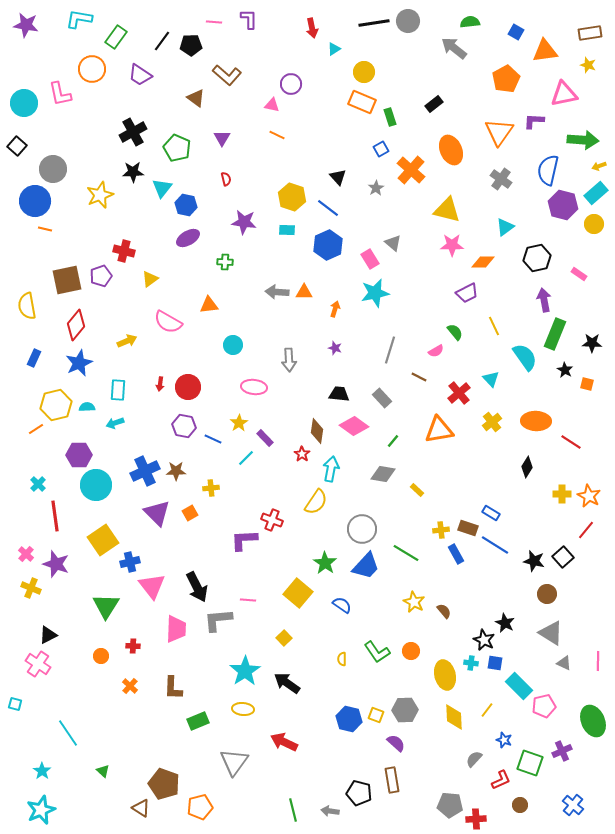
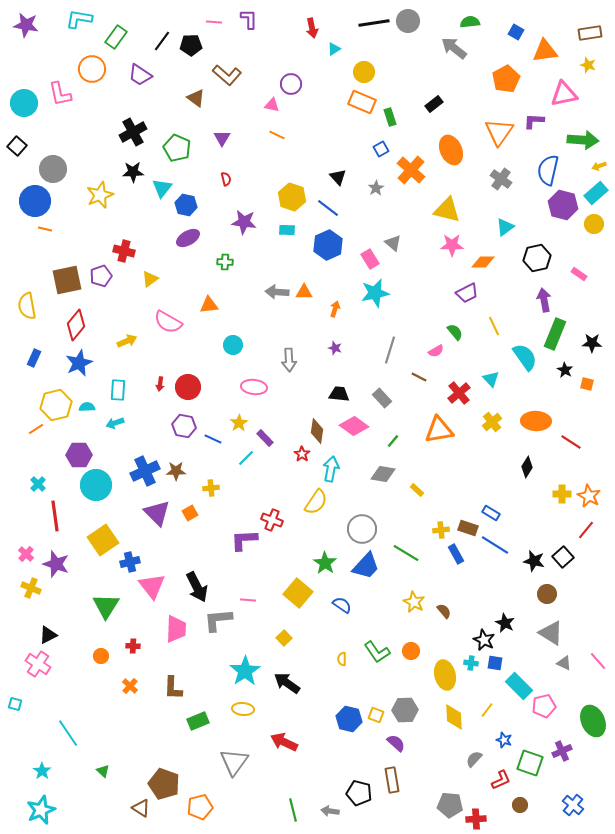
pink line at (598, 661): rotated 42 degrees counterclockwise
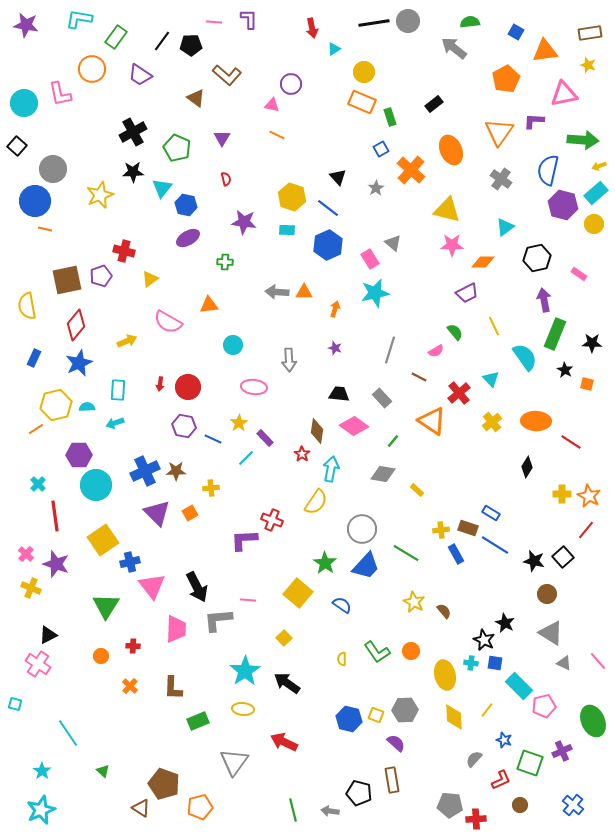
orange triangle at (439, 430): moved 7 px left, 9 px up; rotated 44 degrees clockwise
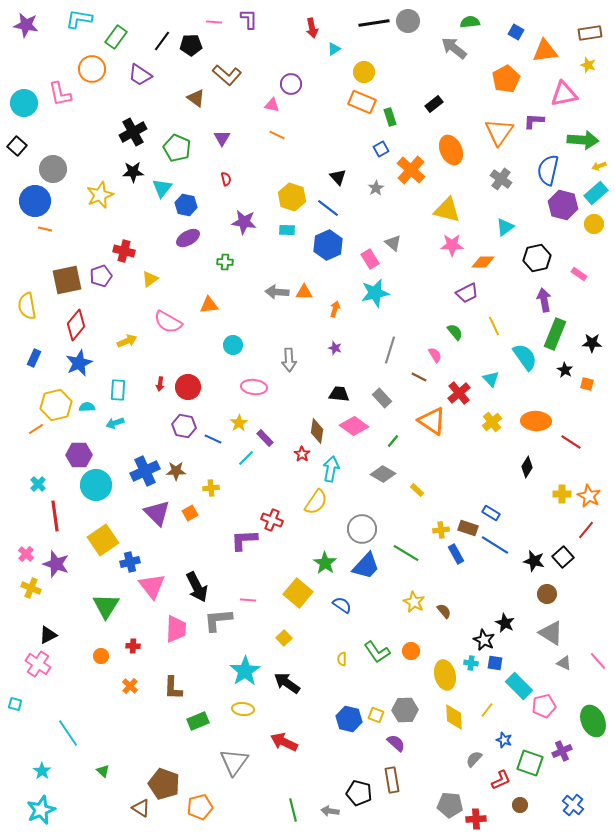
pink semicircle at (436, 351): moved 1 px left, 4 px down; rotated 91 degrees counterclockwise
gray diamond at (383, 474): rotated 20 degrees clockwise
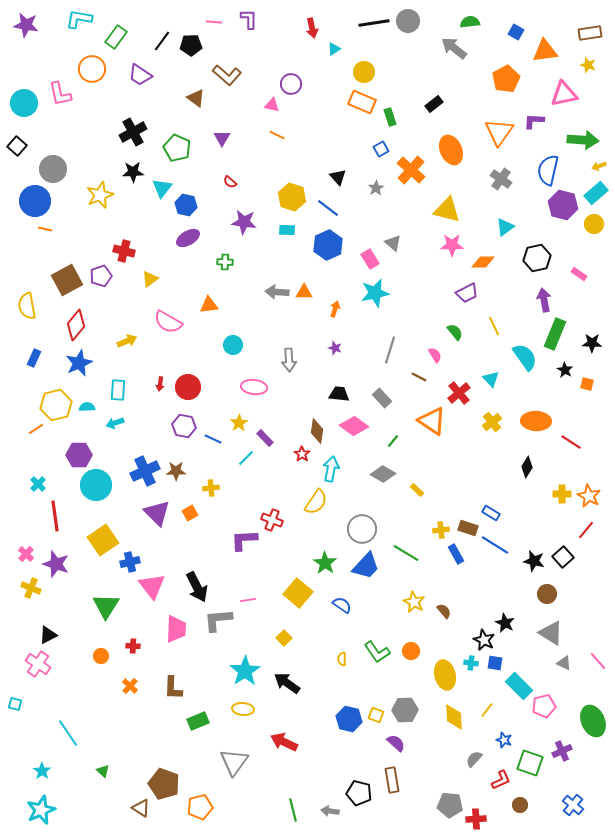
red semicircle at (226, 179): moved 4 px right, 3 px down; rotated 144 degrees clockwise
brown square at (67, 280): rotated 16 degrees counterclockwise
pink line at (248, 600): rotated 14 degrees counterclockwise
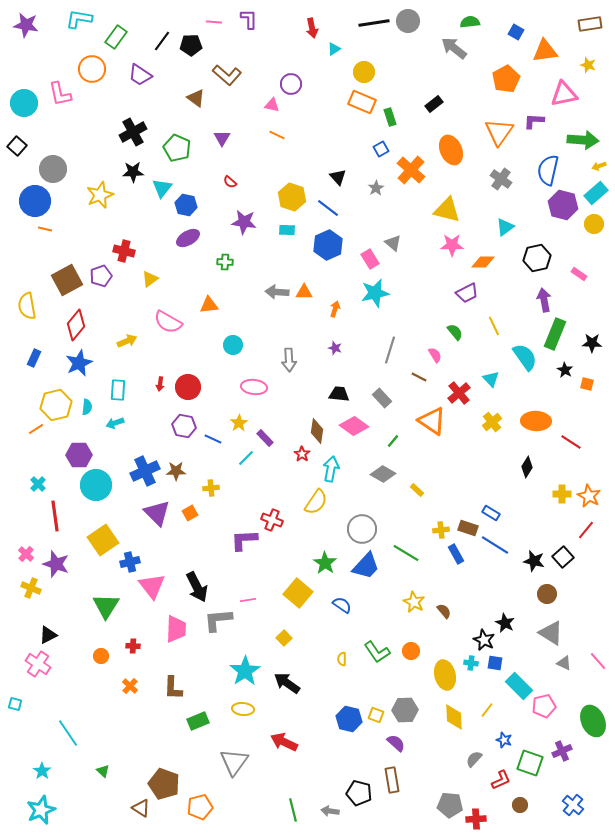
brown rectangle at (590, 33): moved 9 px up
cyan semicircle at (87, 407): rotated 98 degrees clockwise
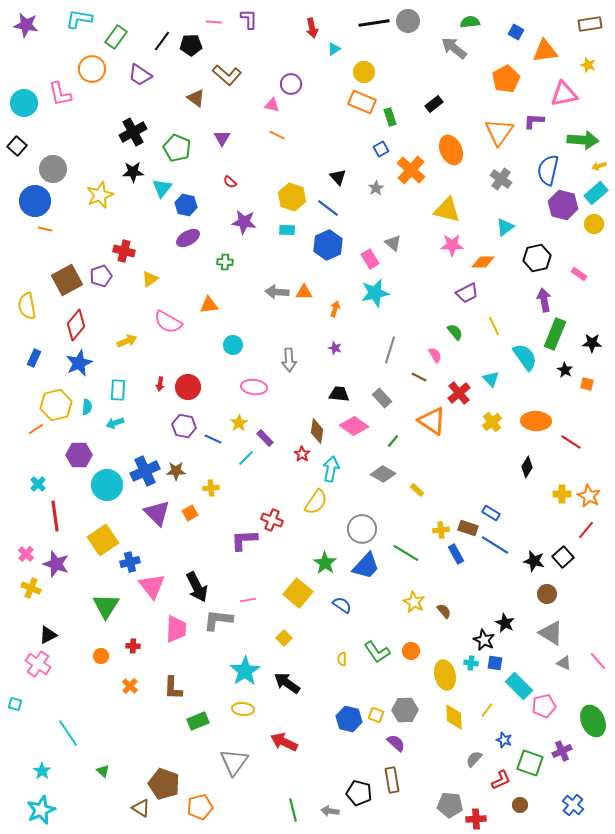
cyan circle at (96, 485): moved 11 px right
gray L-shape at (218, 620): rotated 12 degrees clockwise
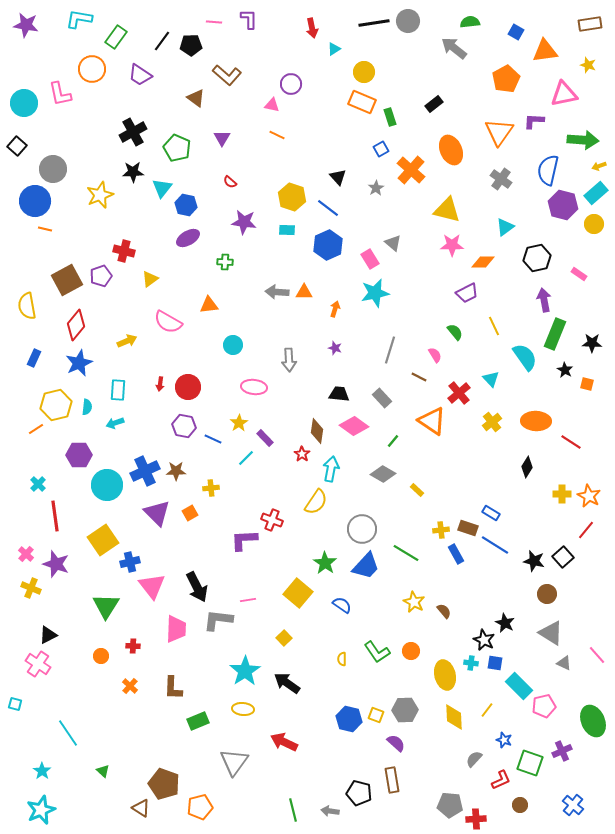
pink line at (598, 661): moved 1 px left, 6 px up
